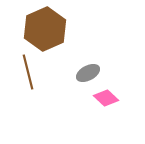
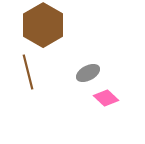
brown hexagon: moved 2 px left, 4 px up; rotated 6 degrees counterclockwise
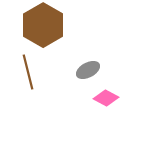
gray ellipse: moved 3 px up
pink diamond: rotated 15 degrees counterclockwise
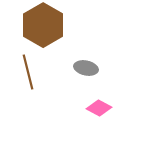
gray ellipse: moved 2 px left, 2 px up; rotated 40 degrees clockwise
pink diamond: moved 7 px left, 10 px down
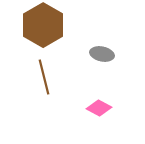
gray ellipse: moved 16 px right, 14 px up
brown line: moved 16 px right, 5 px down
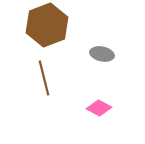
brown hexagon: moved 4 px right; rotated 9 degrees clockwise
brown line: moved 1 px down
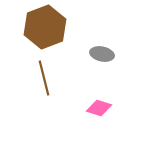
brown hexagon: moved 2 px left, 2 px down
pink diamond: rotated 10 degrees counterclockwise
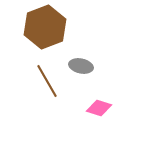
gray ellipse: moved 21 px left, 12 px down
brown line: moved 3 px right, 3 px down; rotated 16 degrees counterclockwise
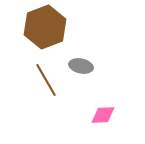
brown line: moved 1 px left, 1 px up
pink diamond: moved 4 px right, 7 px down; rotated 20 degrees counterclockwise
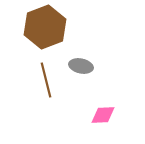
brown line: rotated 16 degrees clockwise
